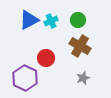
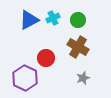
cyan cross: moved 2 px right, 3 px up
brown cross: moved 2 px left, 1 px down
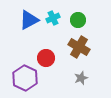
brown cross: moved 1 px right
gray star: moved 2 px left
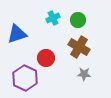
blue triangle: moved 12 px left, 14 px down; rotated 10 degrees clockwise
gray star: moved 3 px right, 4 px up; rotated 24 degrees clockwise
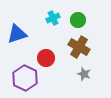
gray star: rotated 16 degrees clockwise
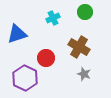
green circle: moved 7 px right, 8 px up
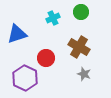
green circle: moved 4 px left
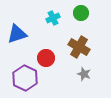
green circle: moved 1 px down
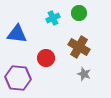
green circle: moved 2 px left
blue triangle: rotated 25 degrees clockwise
purple hexagon: moved 7 px left; rotated 20 degrees counterclockwise
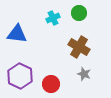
red circle: moved 5 px right, 26 px down
purple hexagon: moved 2 px right, 2 px up; rotated 20 degrees clockwise
